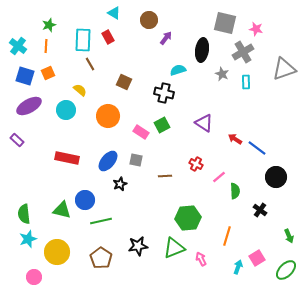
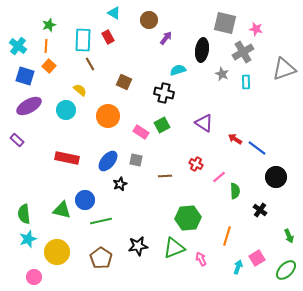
orange square at (48, 73): moved 1 px right, 7 px up; rotated 24 degrees counterclockwise
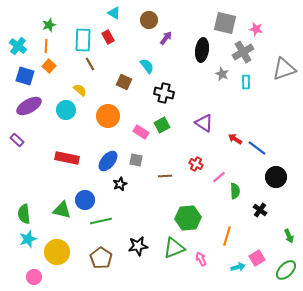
cyan semicircle at (178, 70): moved 31 px left, 4 px up; rotated 70 degrees clockwise
cyan arrow at (238, 267): rotated 56 degrees clockwise
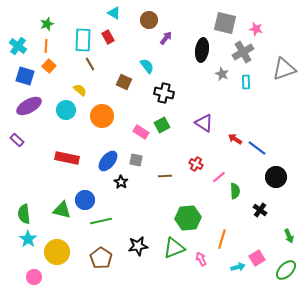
green star at (49, 25): moved 2 px left, 1 px up
orange circle at (108, 116): moved 6 px left
black star at (120, 184): moved 1 px right, 2 px up; rotated 16 degrees counterclockwise
orange line at (227, 236): moved 5 px left, 3 px down
cyan star at (28, 239): rotated 18 degrees counterclockwise
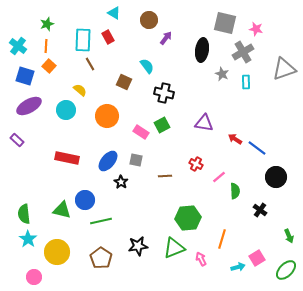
orange circle at (102, 116): moved 5 px right
purple triangle at (204, 123): rotated 24 degrees counterclockwise
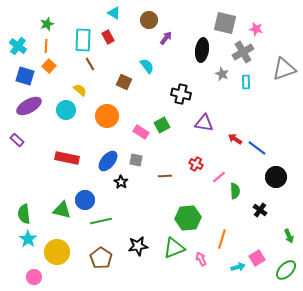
black cross at (164, 93): moved 17 px right, 1 px down
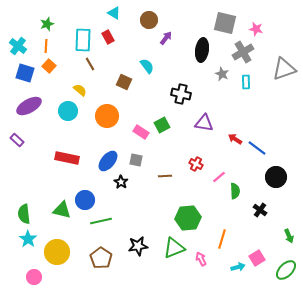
blue square at (25, 76): moved 3 px up
cyan circle at (66, 110): moved 2 px right, 1 px down
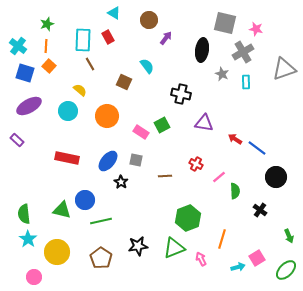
green hexagon at (188, 218): rotated 15 degrees counterclockwise
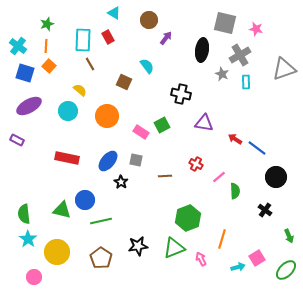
gray cross at (243, 52): moved 3 px left, 3 px down
purple rectangle at (17, 140): rotated 16 degrees counterclockwise
black cross at (260, 210): moved 5 px right
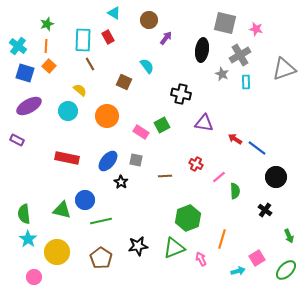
cyan arrow at (238, 267): moved 4 px down
